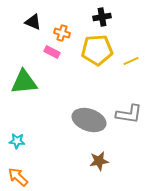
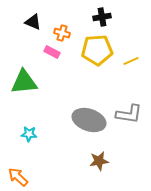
cyan star: moved 12 px right, 7 px up
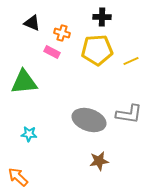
black cross: rotated 12 degrees clockwise
black triangle: moved 1 px left, 1 px down
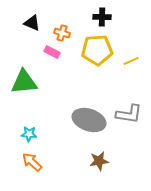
orange arrow: moved 14 px right, 15 px up
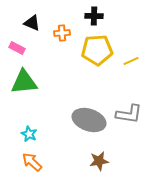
black cross: moved 8 px left, 1 px up
orange cross: rotated 21 degrees counterclockwise
pink rectangle: moved 35 px left, 4 px up
cyan star: rotated 21 degrees clockwise
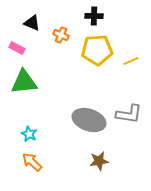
orange cross: moved 1 px left, 2 px down; rotated 28 degrees clockwise
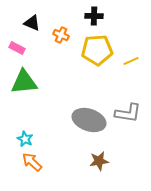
gray L-shape: moved 1 px left, 1 px up
cyan star: moved 4 px left, 5 px down
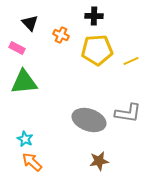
black triangle: moved 2 px left; rotated 24 degrees clockwise
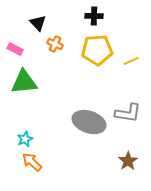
black triangle: moved 8 px right
orange cross: moved 6 px left, 9 px down
pink rectangle: moved 2 px left, 1 px down
gray ellipse: moved 2 px down
cyan star: rotated 21 degrees clockwise
brown star: moved 29 px right; rotated 24 degrees counterclockwise
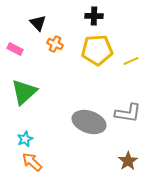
green triangle: moved 10 px down; rotated 36 degrees counterclockwise
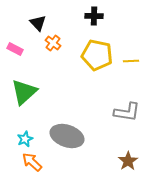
orange cross: moved 2 px left, 1 px up; rotated 14 degrees clockwise
yellow pentagon: moved 5 px down; rotated 16 degrees clockwise
yellow line: rotated 21 degrees clockwise
gray L-shape: moved 1 px left, 1 px up
gray ellipse: moved 22 px left, 14 px down
